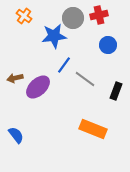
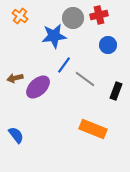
orange cross: moved 4 px left
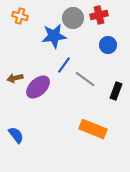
orange cross: rotated 21 degrees counterclockwise
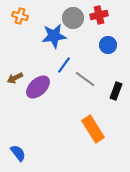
brown arrow: rotated 14 degrees counterclockwise
orange rectangle: rotated 36 degrees clockwise
blue semicircle: moved 2 px right, 18 px down
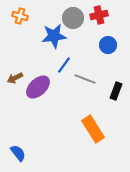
gray line: rotated 15 degrees counterclockwise
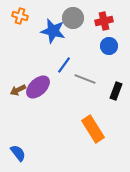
red cross: moved 5 px right, 6 px down
blue star: moved 1 px left, 5 px up; rotated 20 degrees clockwise
blue circle: moved 1 px right, 1 px down
brown arrow: moved 3 px right, 12 px down
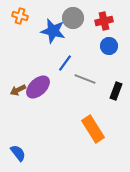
blue line: moved 1 px right, 2 px up
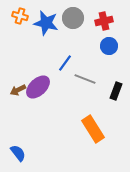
blue star: moved 7 px left, 8 px up
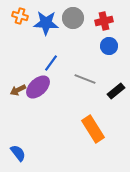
blue star: rotated 10 degrees counterclockwise
blue line: moved 14 px left
black rectangle: rotated 30 degrees clockwise
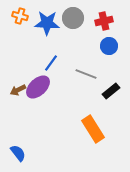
blue star: moved 1 px right
gray line: moved 1 px right, 5 px up
black rectangle: moved 5 px left
